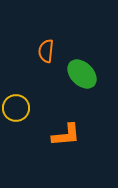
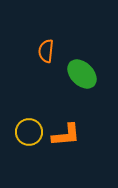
yellow circle: moved 13 px right, 24 px down
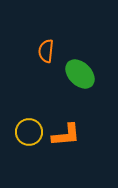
green ellipse: moved 2 px left
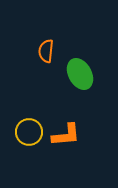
green ellipse: rotated 16 degrees clockwise
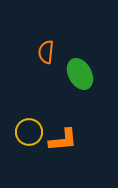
orange semicircle: moved 1 px down
orange L-shape: moved 3 px left, 5 px down
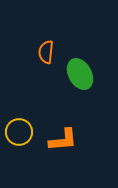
yellow circle: moved 10 px left
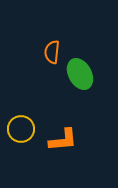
orange semicircle: moved 6 px right
yellow circle: moved 2 px right, 3 px up
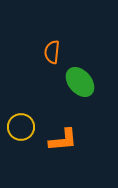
green ellipse: moved 8 px down; rotated 12 degrees counterclockwise
yellow circle: moved 2 px up
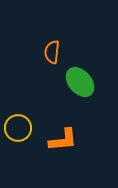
yellow circle: moved 3 px left, 1 px down
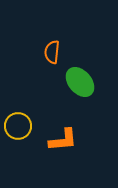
yellow circle: moved 2 px up
